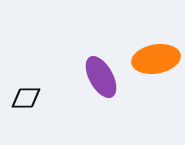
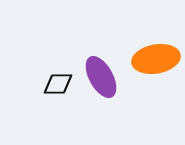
black diamond: moved 32 px right, 14 px up
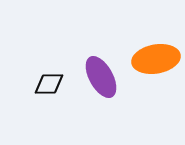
black diamond: moved 9 px left
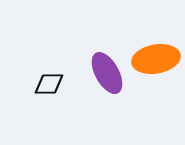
purple ellipse: moved 6 px right, 4 px up
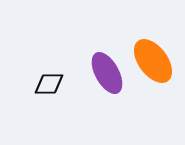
orange ellipse: moved 3 px left, 2 px down; rotated 63 degrees clockwise
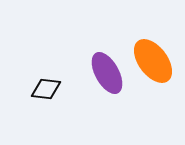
black diamond: moved 3 px left, 5 px down; rotated 8 degrees clockwise
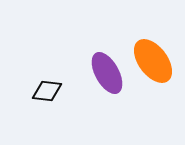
black diamond: moved 1 px right, 2 px down
